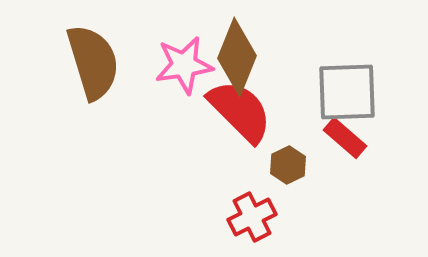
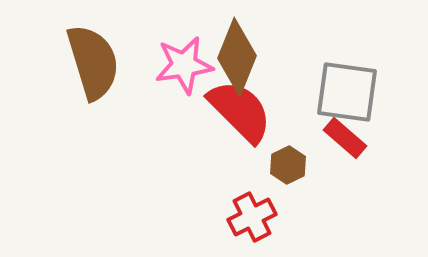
gray square: rotated 10 degrees clockwise
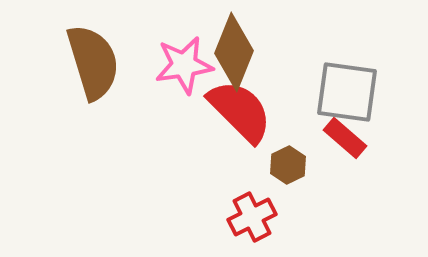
brown diamond: moved 3 px left, 5 px up
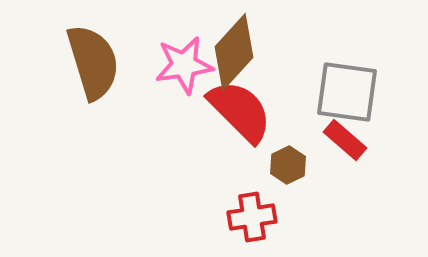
brown diamond: rotated 20 degrees clockwise
red rectangle: moved 2 px down
red cross: rotated 18 degrees clockwise
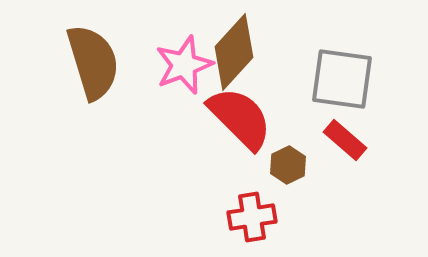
pink star: rotated 12 degrees counterclockwise
gray square: moved 5 px left, 13 px up
red semicircle: moved 7 px down
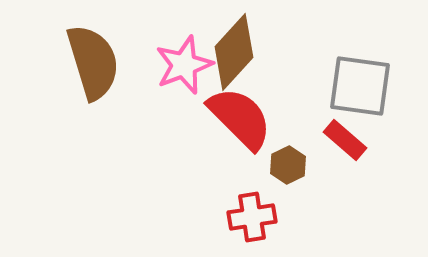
gray square: moved 18 px right, 7 px down
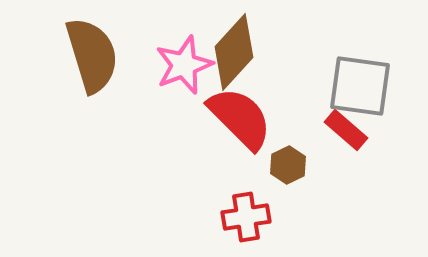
brown semicircle: moved 1 px left, 7 px up
red rectangle: moved 1 px right, 10 px up
red cross: moved 6 px left
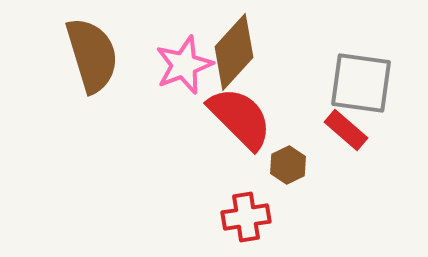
gray square: moved 1 px right, 3 px up
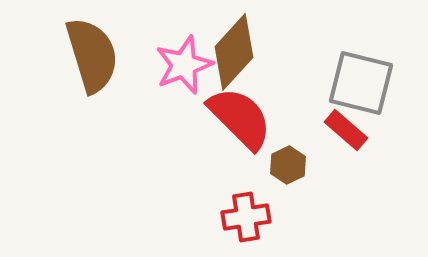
gray square: rotated 6 degrees clockwise
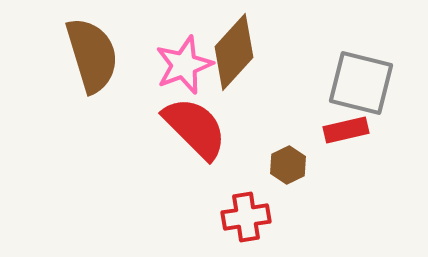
red semicircle: moved 45 px left, 10 px down
red rectangle: rotated 54 degrees counterclockwise
